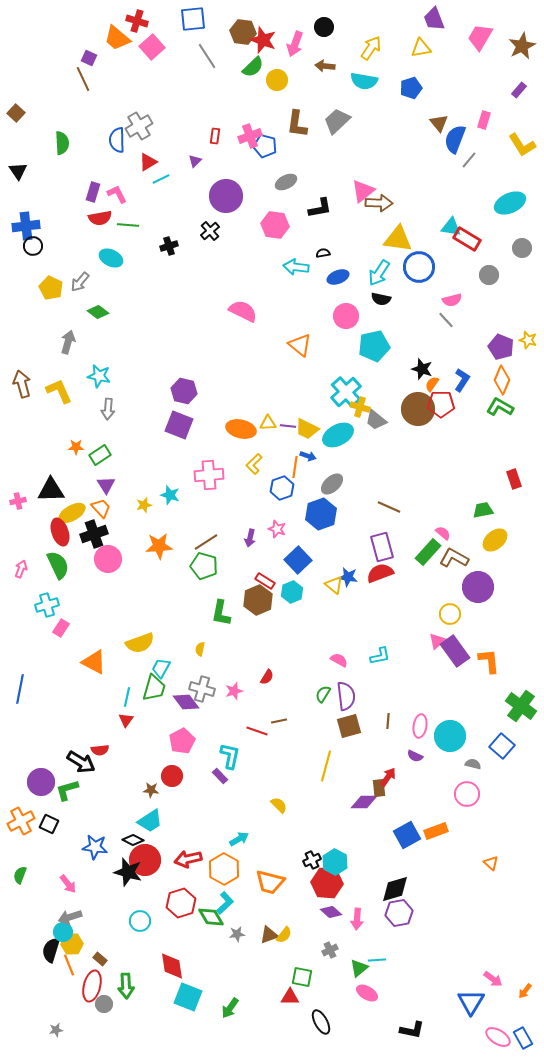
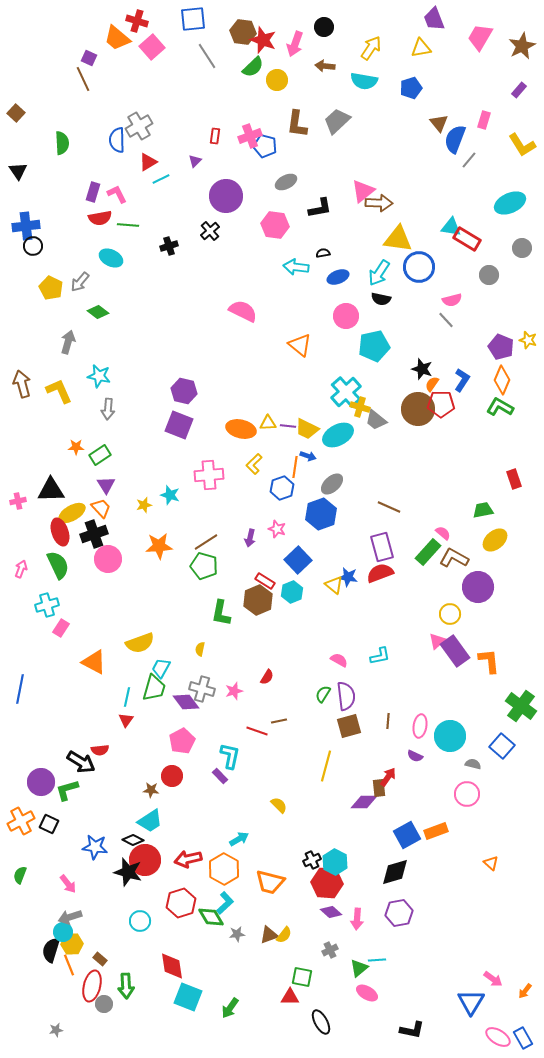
black diamond at (395, 889): moved 17 px up
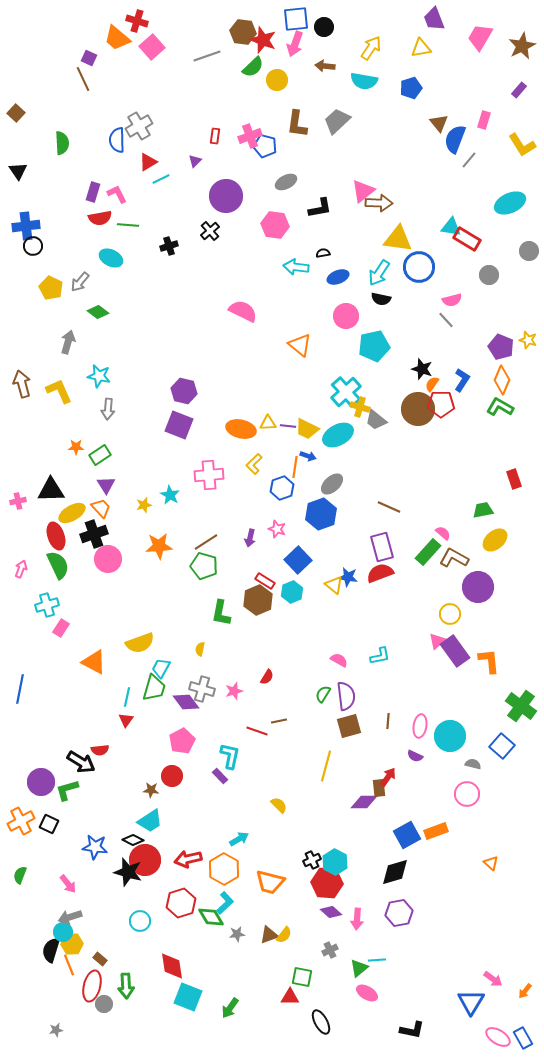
blue square at (193, 19): moved 103 px right
gray line at (207, 56): rotated 76 degrees counterclockwise
gray circle at (522, 248): moved 7 px right, 3 px down
cyan star at (170, 495): rotated 12 degrees clockwise
red ellipse at (60, 532): moved 4 px left, 4 px down
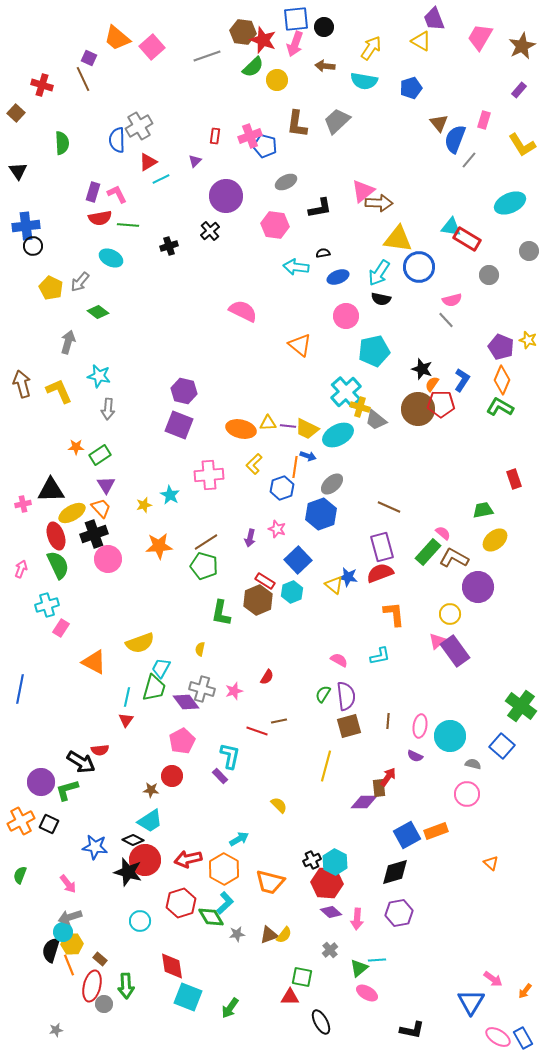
red cross at (137, 21): moved 95 px left, 64 px down
yellow triangle at (421, 48): moved 7 px up; rotated 40 degrees clockwise
cyan pentagon at (374, 346): moved 5 px down
pink cross at (18, 501): moved 5 px right, 3 px down
orange L-shape at (489, 661): moved 95 px left, 47 px up
gray cross at (330, 950): rotated 14 degrees counterclockwise
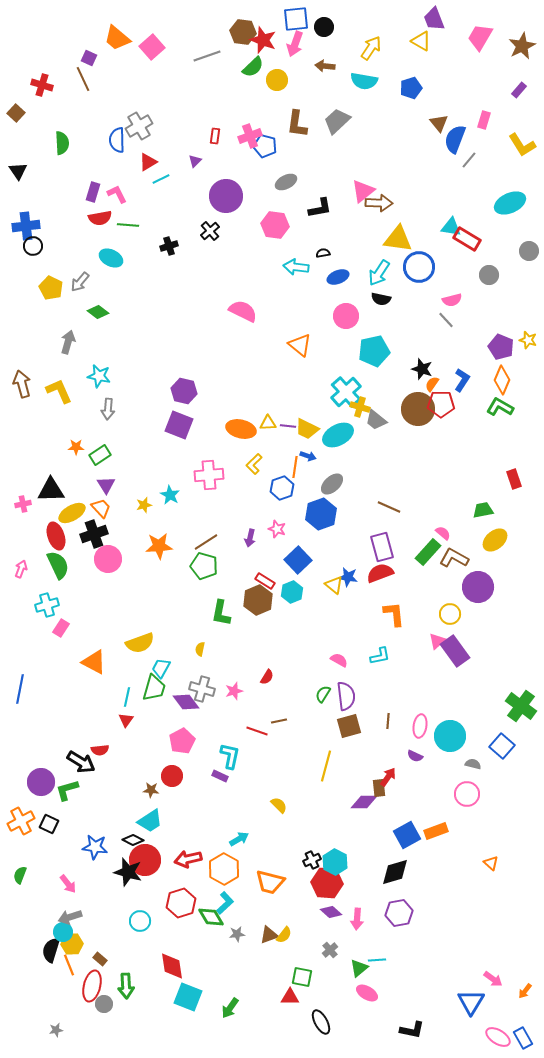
purple rectangle at (220, 776): rotated 21 degrees counterclockwise
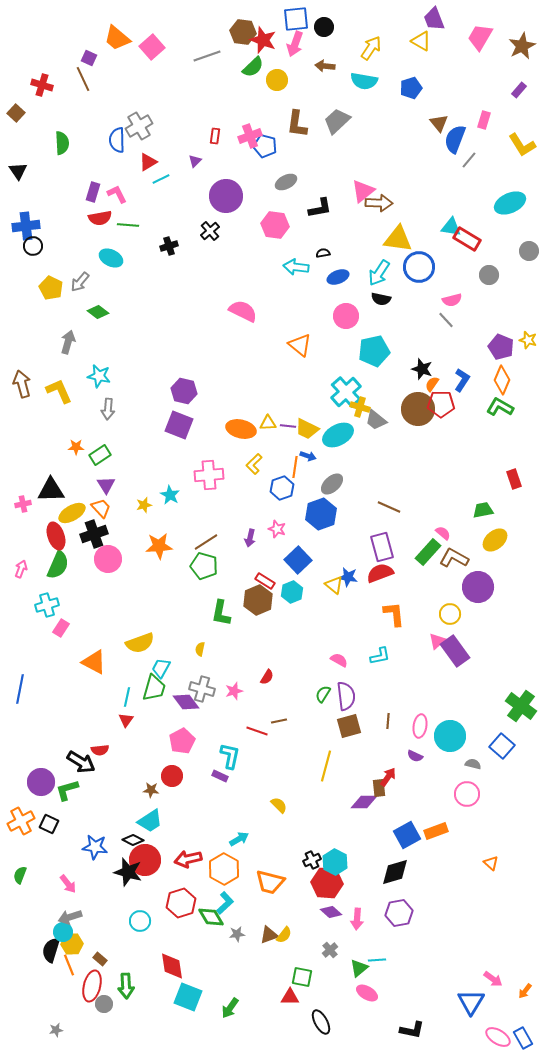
green semicircle at (58, 565): rotated 48 degrees clockwise
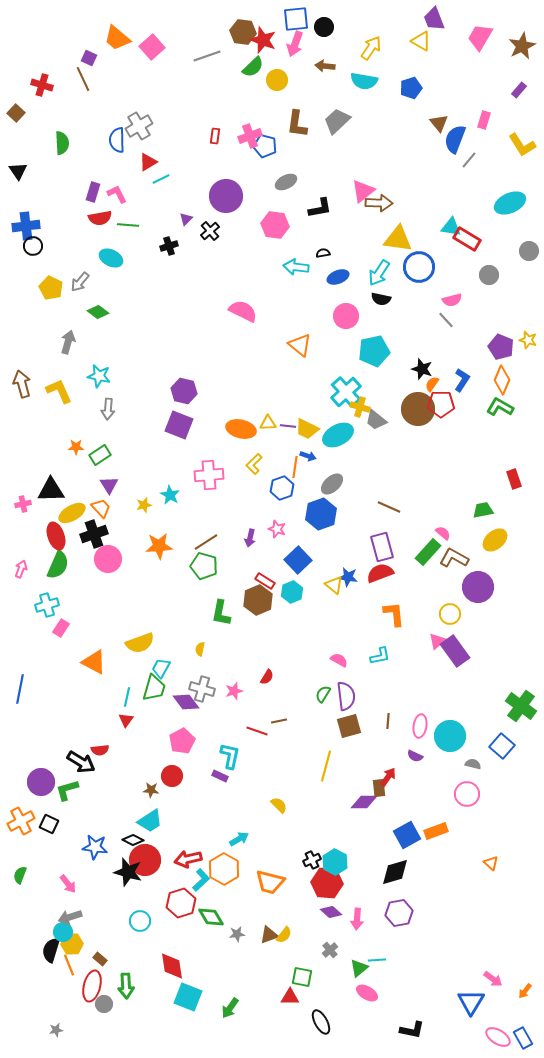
purple triangle at (195, 161): moved 9 px left, 58 px down
purple triangle at (106, 485): moved 3 px right
cyan L-shape at (225, 903): moved 24 px left, 23 px up
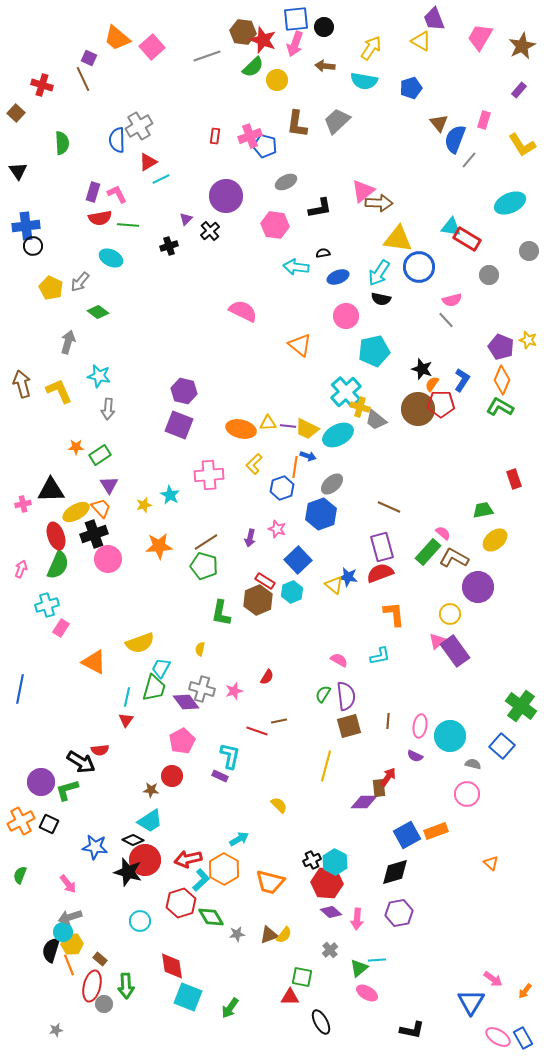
yellow ellipse at (72, 513): moved 4 px right, 1 px up
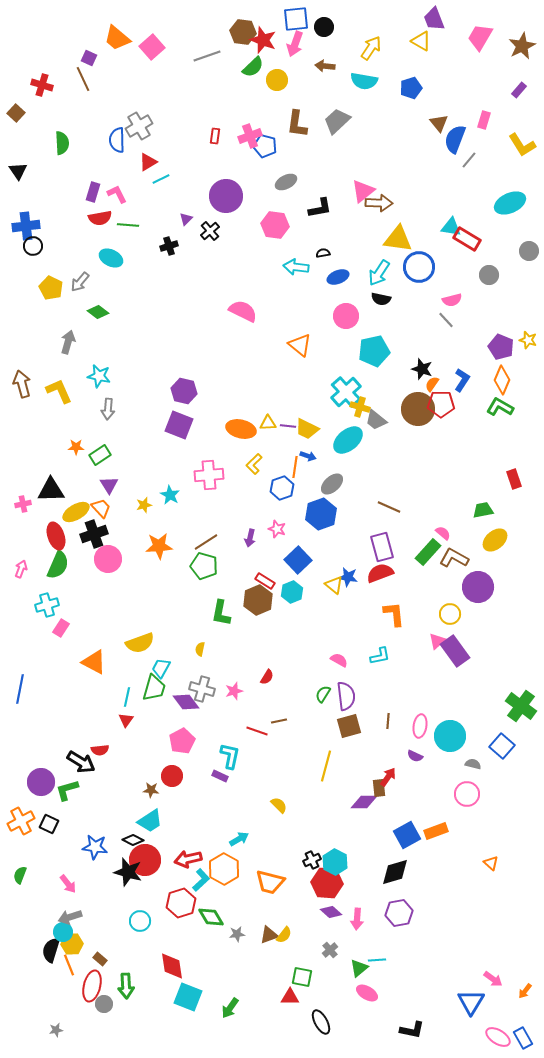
cyan ellipse at (338, 435): moved 10 px right, 5 px down; rotated 12 degrees counterclockwise
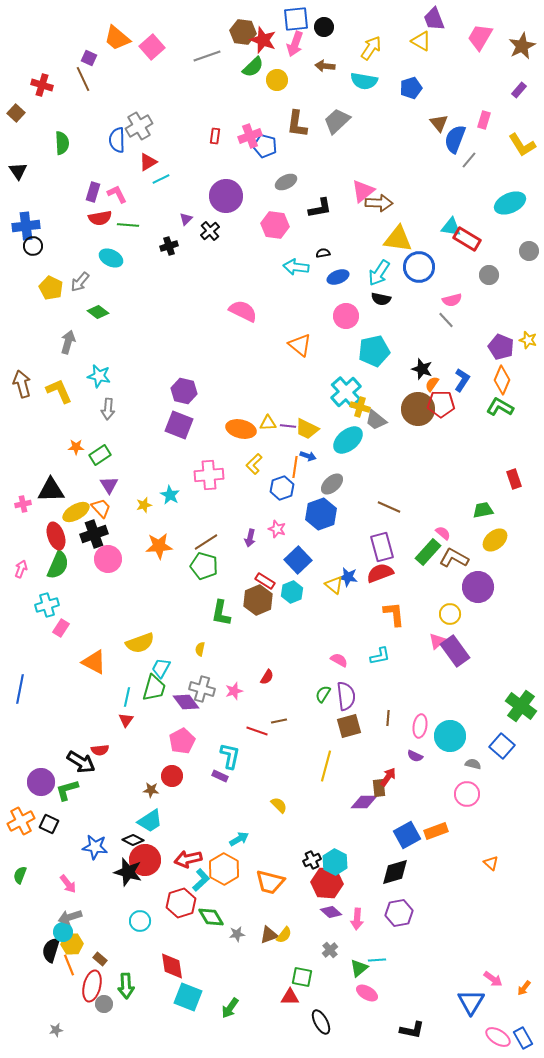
brown line at (388, 721): moved 3 px up
orange arrow at (525, 991): moved 1 px left, 3 px up
